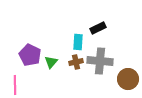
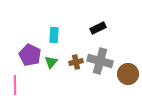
cyan rectangle: moved 24 px left, 7 px up
gray cross: rotated 10 degrees clockwise
brown circle: moved 5 px up
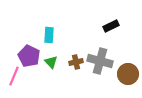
black rectangle: moved 13 px right, 2 px up
cyan rectangle: moved 5 px left
purple pentagon: moved 1 px left, 1 px down
green triangle: rotated 24 degrees counterclockwise
pink line: moved 1 px left, 9 px up; rotated 24 degrees clockwise
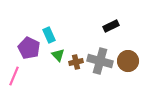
cyan rectangle: rotated 28 degrees counterclockwise
purple pentagon: moved 8 px up
green triangle: moved 7 px right, 7 px up
brown circle: moved 13 px up
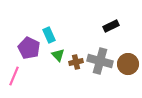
brown circle: moved 3 px down
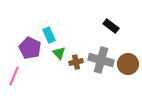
black rectangle: rotated 63 degrees clockwise
purple pentagon: moved 1 px right
green triangle: moved 1 px right, 2 px up
gray cross: moved 1 px right, 1 px up
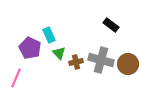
black rectangle: moved 1 px up
pink line: moved 2 px right, 2 px down
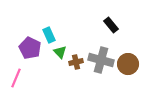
black rectangle: rotated 14 degrees clockwise
green triangle: moved 1 px right, 1 px up
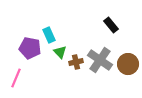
purple pentagon: rotated 15 degrees counterclockwise
gray cross: moved 1 px left; rotated 20 degrees clockwise
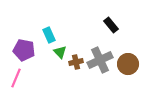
purple pentagon: moved 6 px left, 2 px down
gray cross: rotated 30 degrees clockwise
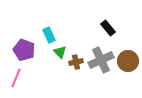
black rectangle: moved 3 px left, 3 px down
purple pentagon: rotated 10 degrees clockwise
gray cross: moved 1 px right
brown circle: moved 3 px up
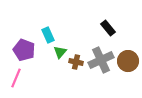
cyan rectangle: moved 1 px left
green triangle: rotated 24 degrees clockwise
brown cross: rotated 24 degrees clockwise
